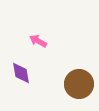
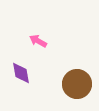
brown circle: moved 2 px left
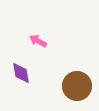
brown circle: moved 2 px down
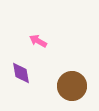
brown circle: moved 5 px left
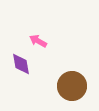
purple diamond: moved 9 px up
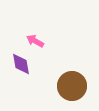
pink arrow: moved 3 px left
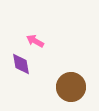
brown circle: moved 1 px left, 1 px down
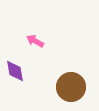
purple diamond: moved 6 px left, 7 px down
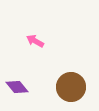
purple diamond: moved 2 px right, 16 px down; rotated 30 degrees counterclockwise
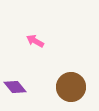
purple diamond: moved 2 px left
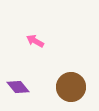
purple diamond: moved 3 px right
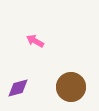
purple diamond: moved 1 px down; rotated 65 degrees counterclockwise
